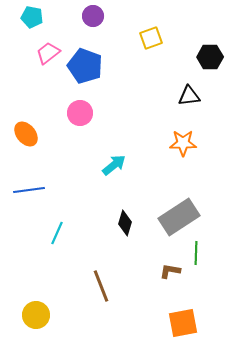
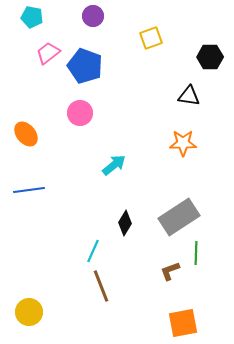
black triangle: rotated 15 degrees clockwise
black diamond: rotated 15 degrees clockwise
cyan line: moved 36 px right, 18 px down
brown L-shape: rotated 30 degrees counterclockwise
yellow circle: moved 7 px left, 3 px up
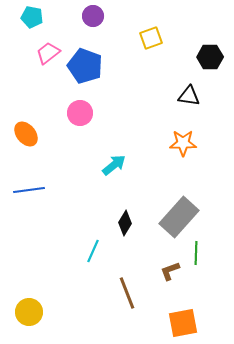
gray rectangle: rotated 15 degrees counterclockwise
brown line: moved 26 px right, 7 px down
